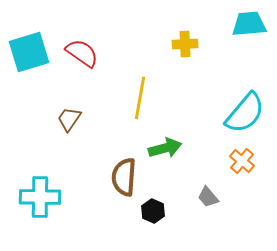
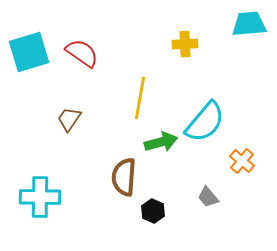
cyan semicircle: moved 40 px left, 9 px down
green arrow: moved 4 px left, 6 px up
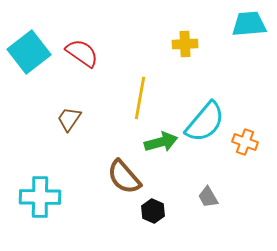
cyan square: rotated 21 degrees counterclockwise
orange cross: moved 3 px right, 19 px up; rotated 20 degrees counterclockwise
brown semicircle: rotated 45 degrees counterclockwise
gray trapezoid: rotated 10 degrees clockwise
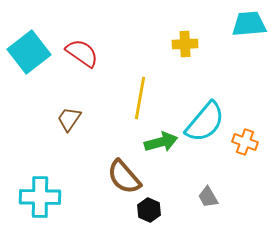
black hexagon: moved 4 px left, 1 px up
